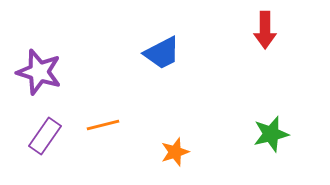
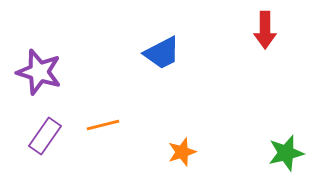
green star: moved 15 px right, 19 px down
orange star: moved 7 px right
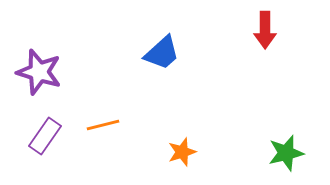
blue trapezoid: rotated 15 degrees counterclockwise
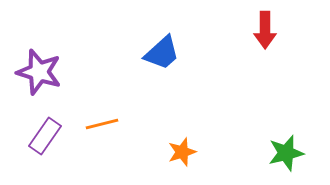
orange line: moved 1 px left, 1 px up
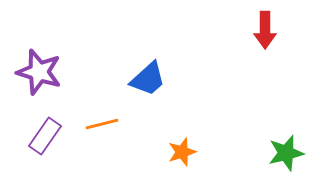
blue trapezoid: moved 14 px left, 26 px down
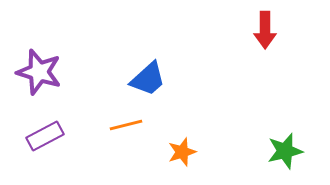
orange line: moved 24 px right, 1 px down
purple rectangle: rotated 27 degrees clockwise
green star: moved 1 px left, 2 px up
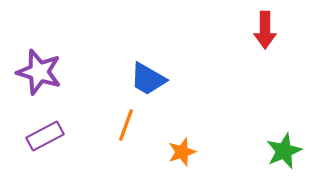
blue trapezoid: rotated 72 degrees clockwise
orange line: rotated 56 degrees counterclockwise
green star: moved 1 px left; rotated 9 degrees counterclockwise
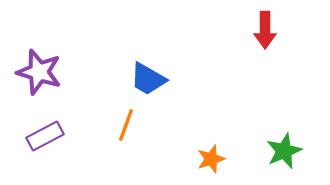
orange star: moved 29 px right, 7 px down
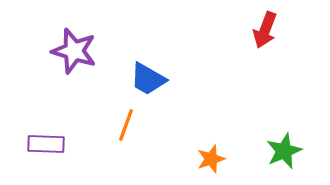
red arrow: rotated 21 degrees clockwise
purple star: moved 35 px right, 21 px up
purple rectangle: moved 1 px right, 8 px down; rotated 30 degrees clockwise
